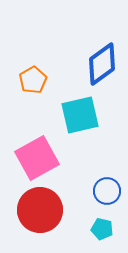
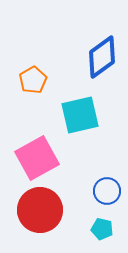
blue diamond: moved 7 px up
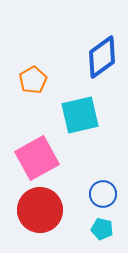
blue circle: moved 4 px left, 3 px down
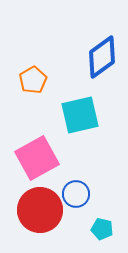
blue circle: moved 27 px left
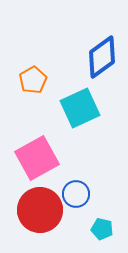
cyan square: moved 7 px up; rotated 12 degrees counterclockwise
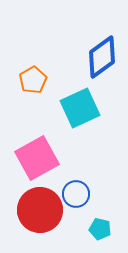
cyan pentagon: moved 2 px left
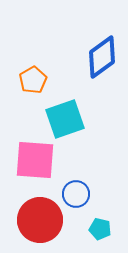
cyan square: moved 15 px left, 11 px down; rotated 6 degrees clockwise
pink square: moved 2 px left, 2 px down; rotated 33 degrees clockwise
red circle: moved 10 px down
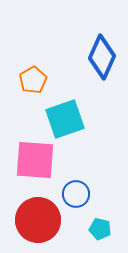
blue diamond: rotated 30 degrees counterclockwise
red circle: moved 2 px left
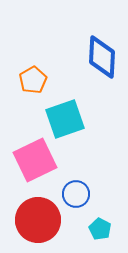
blue diamond: rotated 21 degrees counterclockwise
pink square: rotated 30 degrees counterclockwise
cyan pentagon: rotated 15 degrees clockwise
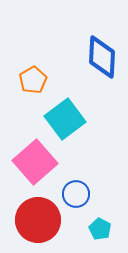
cyan square: rotated 18 degrees counterclockwise
pink square: moved 2 px down; rotated 15 degrees counterclockwise
